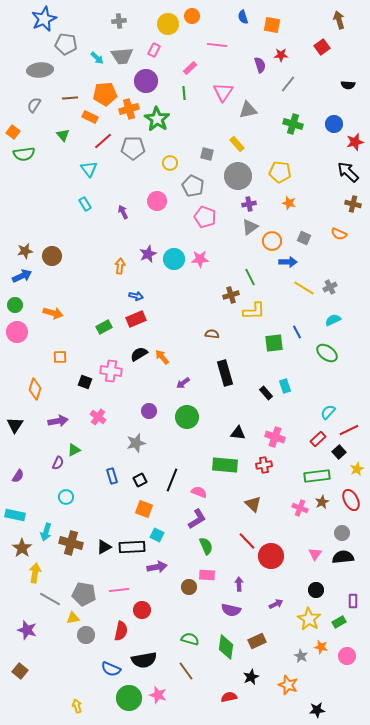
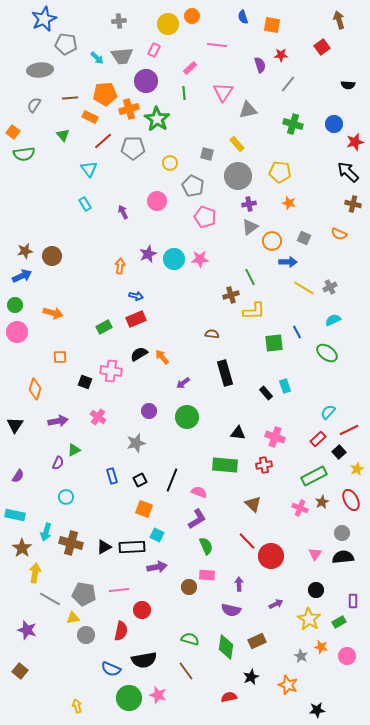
green rectangle at (317, 476): moved 3 px left; rotated 20 degrees counterclockwise
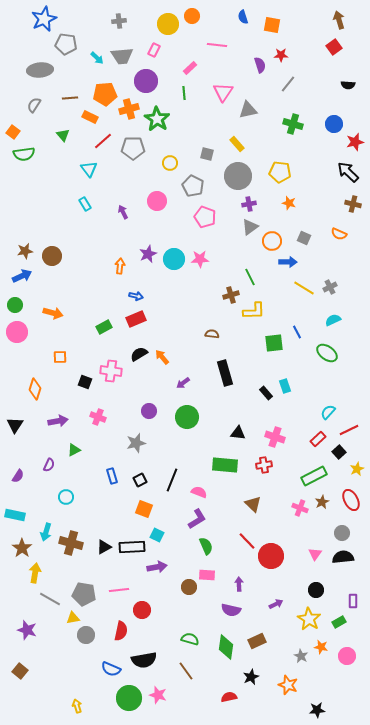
red square at (322, 47): moved 12 px right
pink cross at (98, 417): rotated 14 degrees counterclockwise
purple semicircle at (58, 463): moved 9 px left, 2 px down
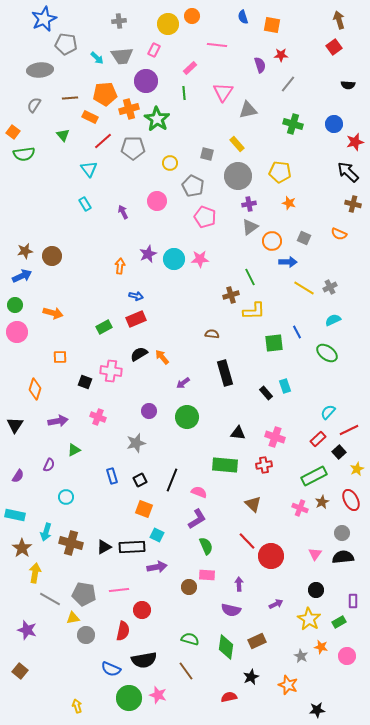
red semicircle at (121, 631): moved 2 px right
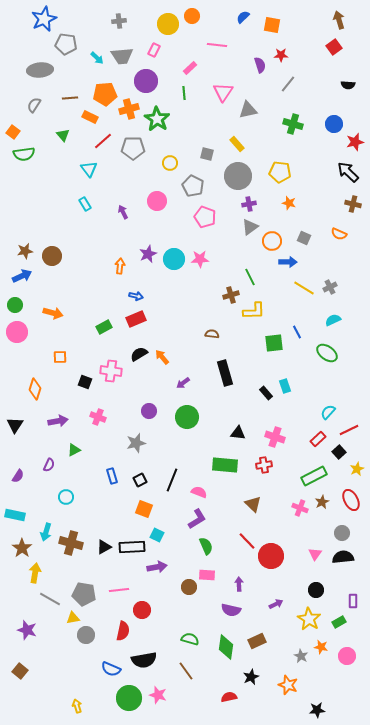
blue semicircle at (243, 17): rotated 64 degrees clockwise
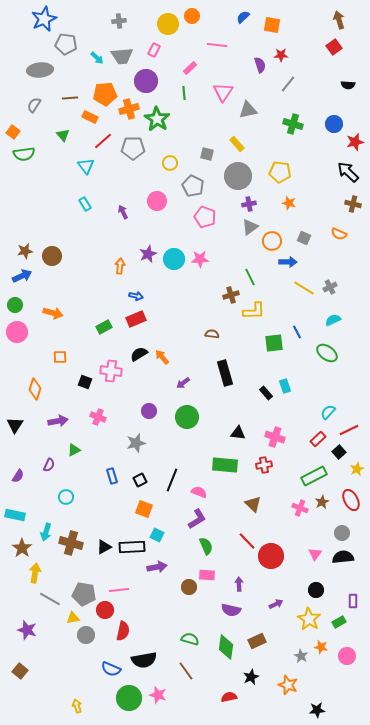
cyan triangle at (89, 169): moved 3 px left, 3 px up
red circle at (142, 610): moved 37 px left
